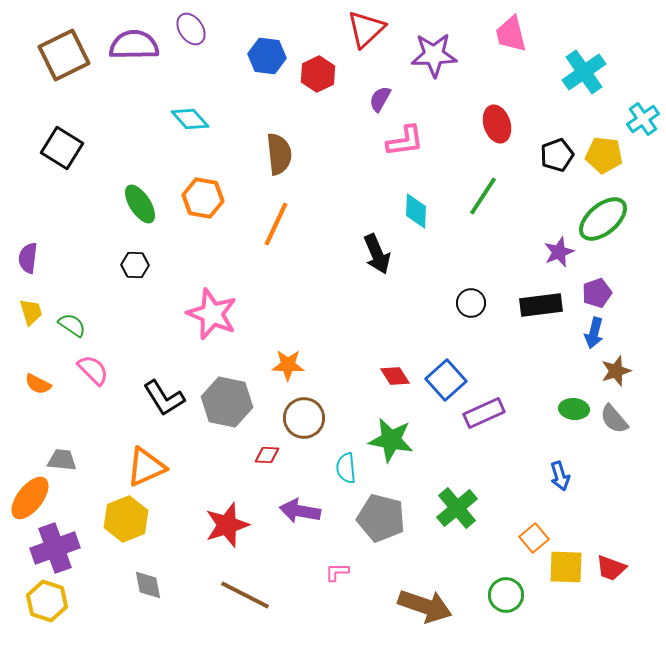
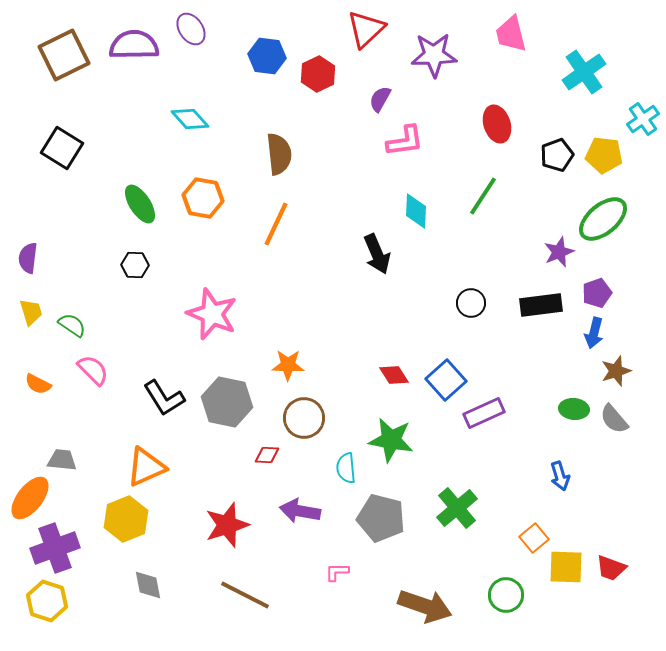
red diamond at (395, 376): moved 1 px left, 1 px up
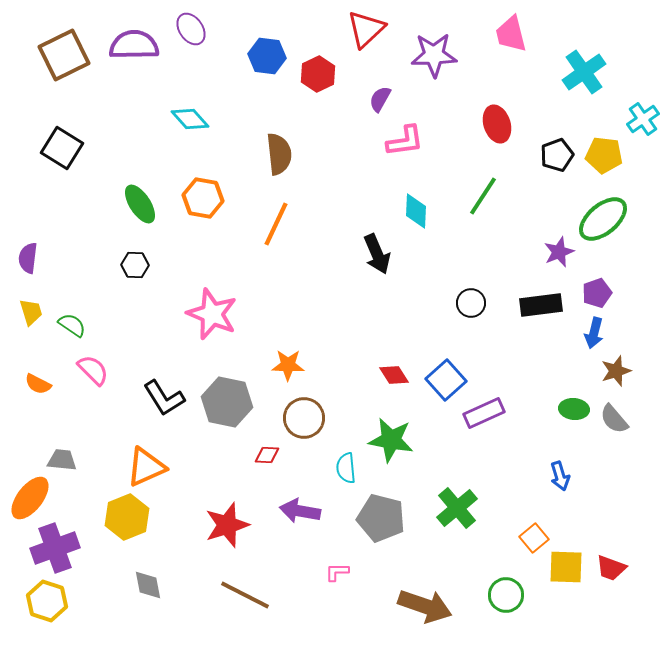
yellow hexagon at (126, 519): moved 1 px right, 2 px up
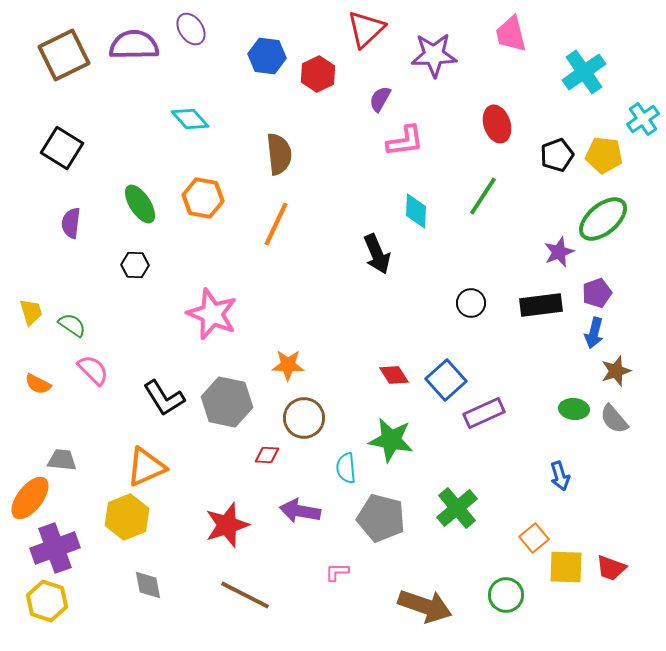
purple semicircle at (28, 258): moved 43 px right, 35 px up
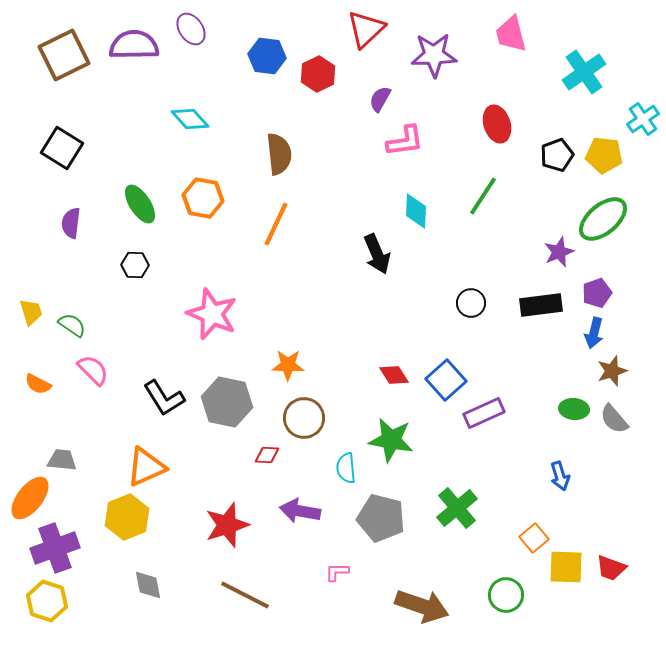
brown star at (616, 371): moved 4 px left
brown arrow at (425, 606): moved 3 px left
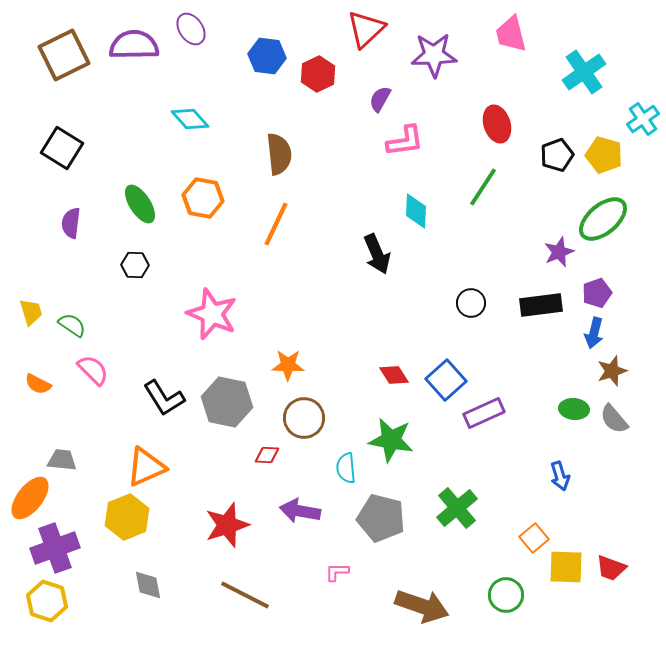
yellow pentagon at (604, 155): rotated 9 degrees clockwise
green line at (483, 196): moved 9 px up
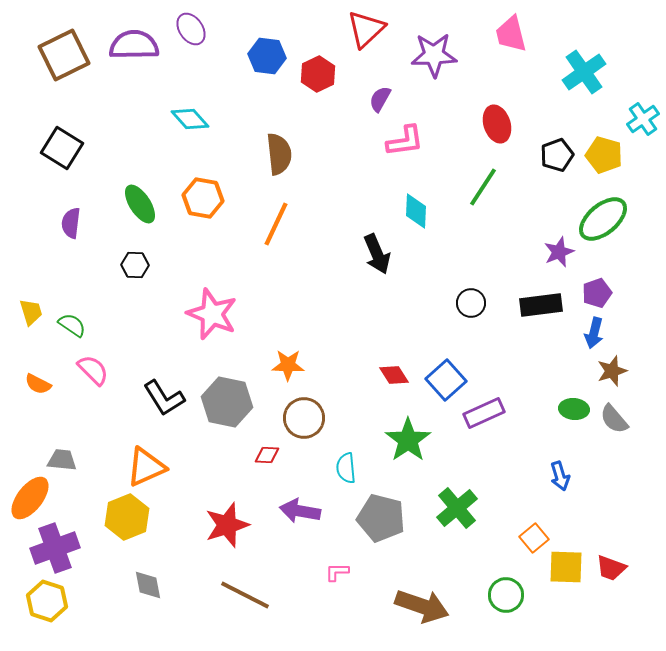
green star at (391, 440): moved 17 px right; rotated 27 degrees clockwise
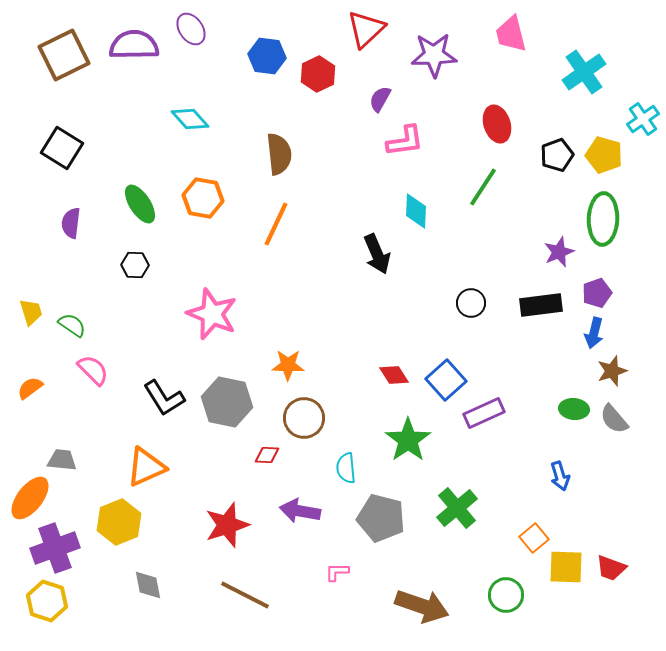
green ellipse at (603, 219): rotated 48 degrees counterclockwise
orange semicircle at (38, 384): moved 8 px left, 4 px down; rotated 116 degrees clockwise
yellow hexagon at (127, 517): moved 8 px left, 5 px down
